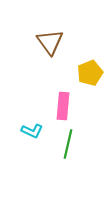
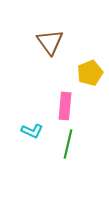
pink rectangle: moved 2 px right
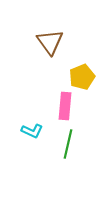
yellow pentagon: moved 8 px left, 4 px down
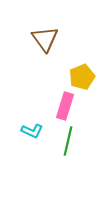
brown triangle: moved 5 px left, 3 px up
pink rectangle: rotated 12 degrees clockwise
green line: moved 3 px up
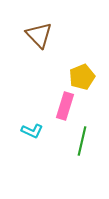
brown triangle: moved 6 px left, 4 px up; rotated 8 degrees counterclockwise
green line: moved 14 px right
